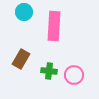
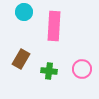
pink circle: moved 8 px right, 6 px up
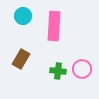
cyan circle: moved 1 px left, 4 px down
green cross: moved 9 px right
